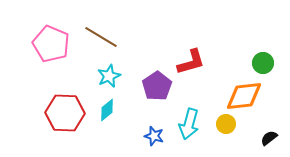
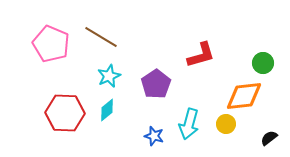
red L-shape: moved 10 px right, 7 px up
purple pentagon: moved 1 px left, 2 px up
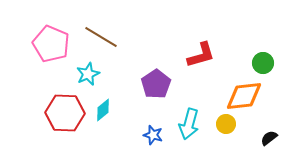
cyan star: moved 21 px left, 2 px up
cyan diamond: moved 4 px left
blue star: moved 1 px left, 1 px up
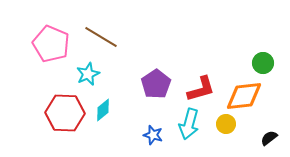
red L-shape: moved 34 px down
